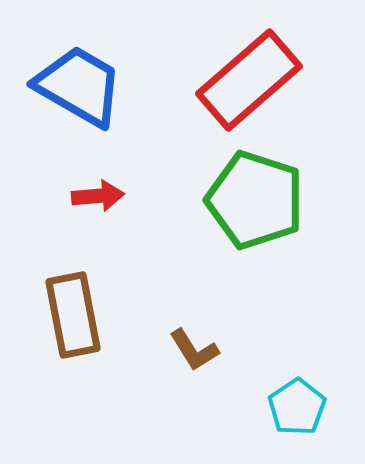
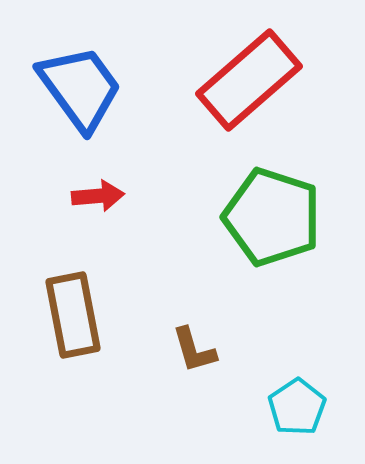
blue trapezoid: moved 1 px right, 2 px down; rotated 24 degrees clockwise
green pentagon: moved 17 px right, 17 px down
brown L-shape: rotated 16 degrees clockwise
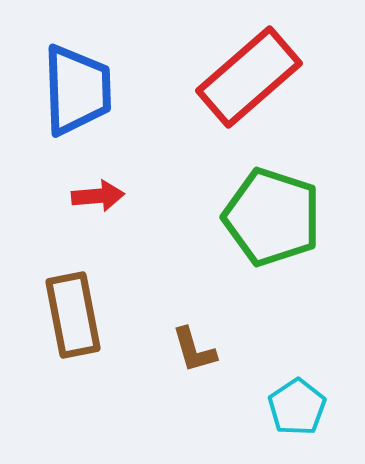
red rectangle: moved 3 px up
blue trapezoid: moved 3 px left, 2 px down; rotated 34 degrees clockwise
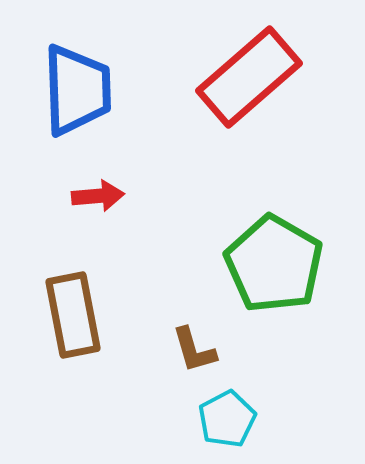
green pentagon: moved 2 px right, 47 px down; rotated 12 degrees clockwise
cyan pentagon: moved 70 px left, 12 px down; rotated 6 degrees clockwise
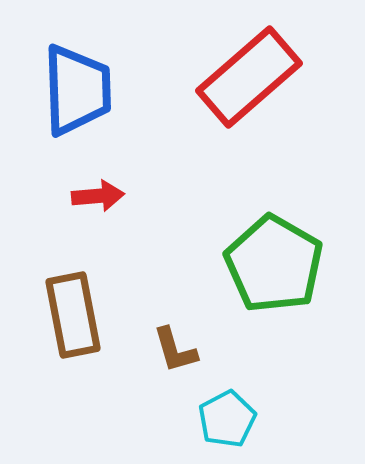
brown L-shape: moved 19 px left
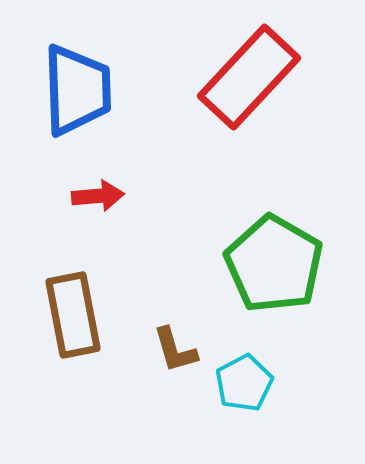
red rectangle: rotated 6 degrees counterclockwise
cyan pentagon: moved 17 px right, 36 px up
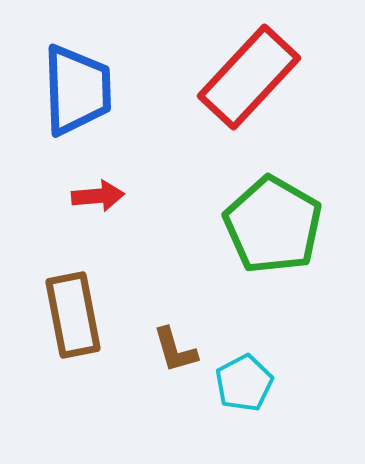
green pentagon: moved 1 px left, 39 px up
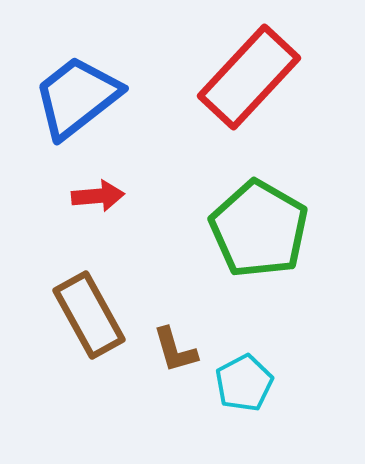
blue trapezoid: moved 7 px down; rotated 126 degrees counterclockwise
green pentagon: moved 14 px left, 4 px down
brown rectangle: moved 16 px right; rotated 18 degrees counterclockwise
